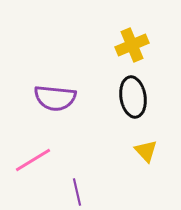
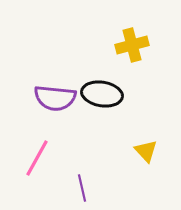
yellow cross: rotated 8 degrees clockwise
black ellipse: moved 31 px left, 3 px up; rotated 72 degrees counterclockwise
pink line: moved 4 px right, 2 px up; rotated 30 degrees counterclockwise
purple line: moved 5 px right, 4 px up
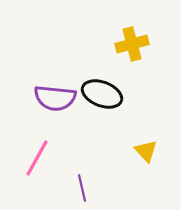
yellow cross: moved 1 px up
black ellipse: rotated 12 degrees clockwise
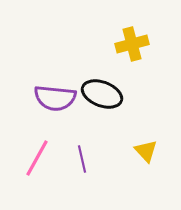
purple line: moved 29 px up
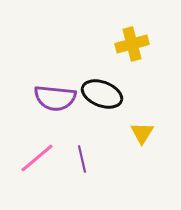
yellow triangle: moved 4 px left, 18 px up; rotated 15 degrees clockwise
pink line: rotated 21 degrees clockwise
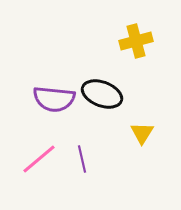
yellow cross: moved 4 px right, 3 px up
purple semicircle: moved 1 px left, 1 px down
pink line: moved 2 px right, 1 px down
